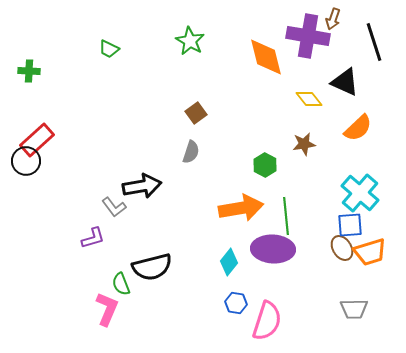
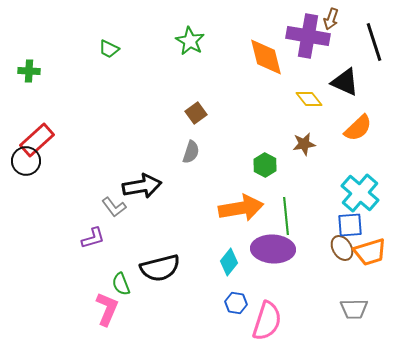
brown arrow: moved 2 px left
black semicircle: moved 8 px right, 1 px down
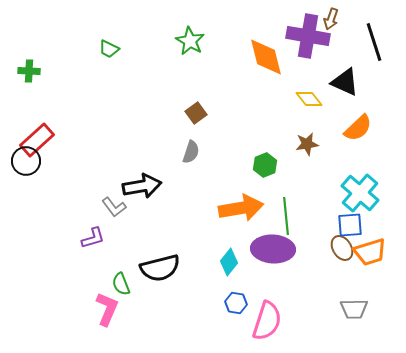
brown star: moved 3 px right
green hexagon: rotated 10 degrees clockwise
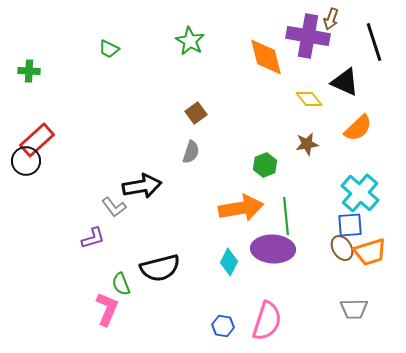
cyan diamond: rotated 12 degrees counterclockwise
blue hexagon: moved 13 px left, 23 px down
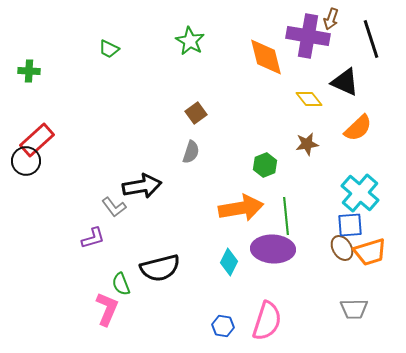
black line: moved 3 px left, 3 px up
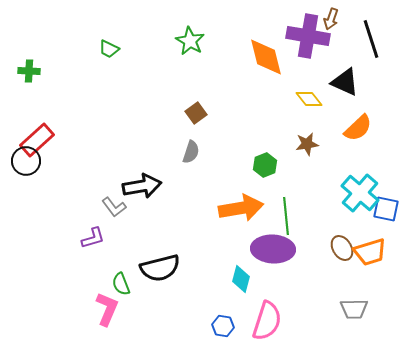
blue square: moved 36 px right, 16 px up; rotated 16 degrees clockwise
cyan diamond: moved 12 px right, 17 px down; rotated 12 degrees counterclockwise
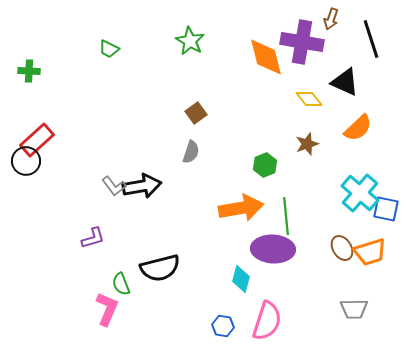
purple cross: moved 6 px left, 6 px down
brown star: rotated 10 degrees counterclockwise
gray L-shape: moved 21 px up
